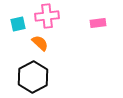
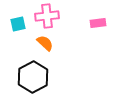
orange semicircle: moved 5 px right
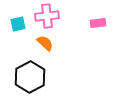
black hexagon: moved 3 px left
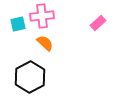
pink cross: moved 5 px left
pink rectangle: rotated 35 degrees counterclockwise
